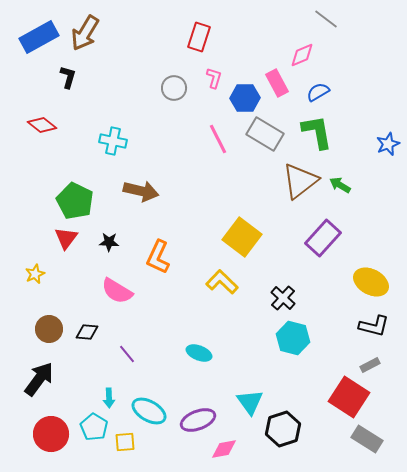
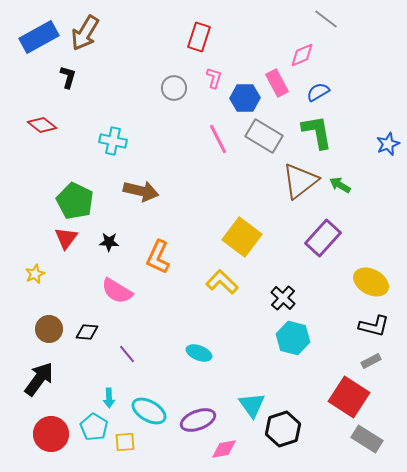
gray rectangle at (265, 134): moved 1 px left, 2 px down
gray rectangle at (370, 365): moved 1 px right, 4 px up
cyan triangle at (250, 402): moved 2 px right, 3 px down
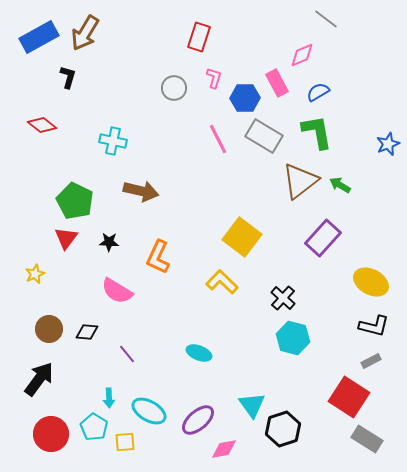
purple ellipse at (198, 420): rotated 20 degrees counterclockwise
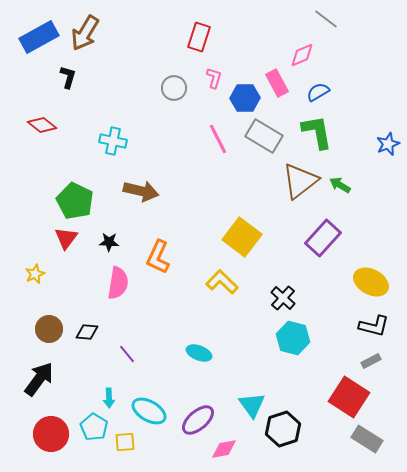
pink semicircle at (117, 291): moved 1 px right, 8 px up; rotated 112 degrees counterclockwise
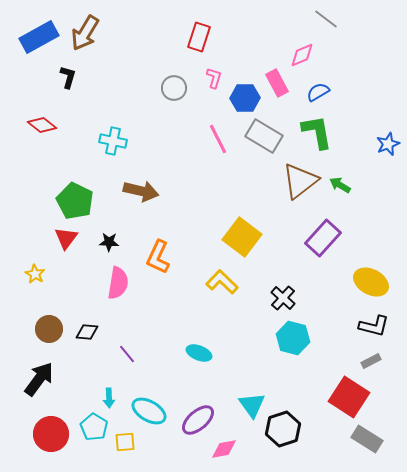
yellow star at (35, 274): rotated 18 degrees counterclockwise
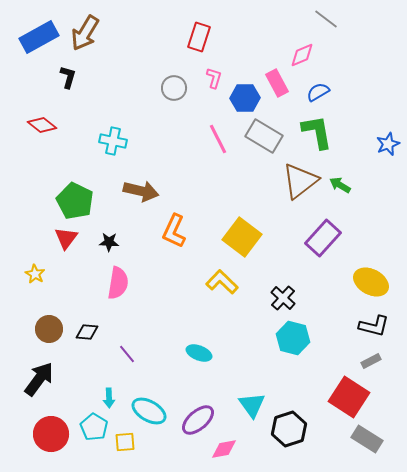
orange L-shape at (158, 257): moved 16 px right, 26 px up
black hexagon at (283, 429): moved 6 px right
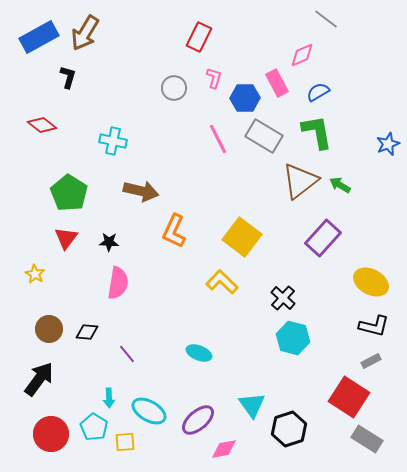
red rectangle at (199, 37): rotated 8 degrees clockwise
green pentagon at (75, 201): moved 6 px left, 8 px up; rotated 6 degrees clockwise
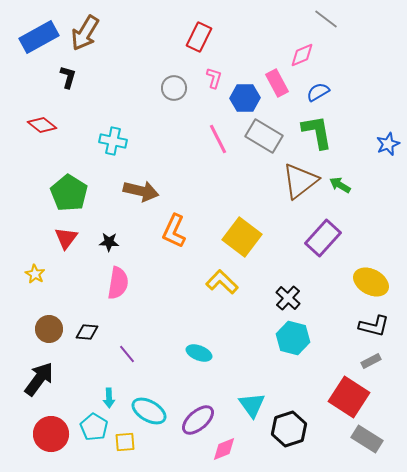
black cross at (283, 298): moved 5 px right
pink diamond at (224, 449): rotated 12 degrees counterclockwise
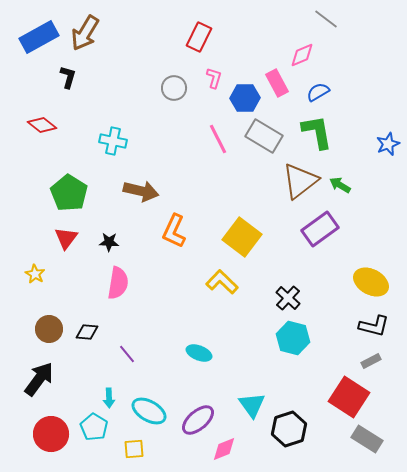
purple rectangle at (323, 238): moved 3 px left, 9 px up; rotated 12 degrees clockwise
yellow square at (125, 442): moved 9 px right, 7 px down
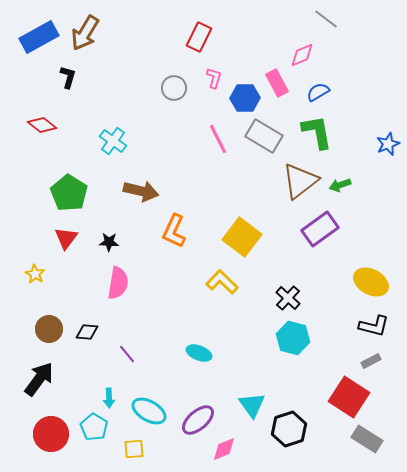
cyan cross at (113, 141): rotated 24 degrees clockwise
green arrow at (340, 185): rotated 50 degrees counterclockwise
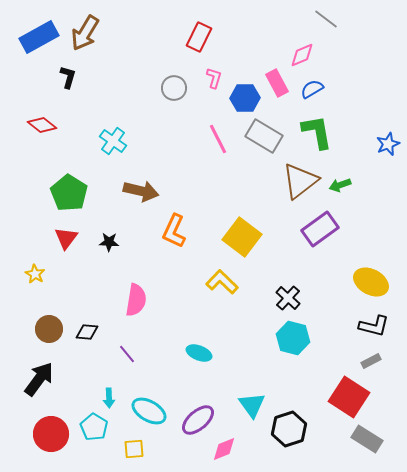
blue semicircle at (318, 92): moved 6 px left, 3 px up
pink semicircle at (118, 283): moved 18 px right, 17 px down
